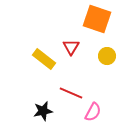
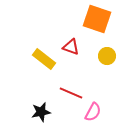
red triangle: rotated 42 degrees counterclockwise
black star: moved 2 px left, 1 px down
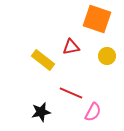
red triangle: rotated 30 degrees counterclockwise
yellow rectangle: moved 1 px left, 1 px down
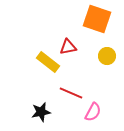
red triangle: moved 3 px left
yellow rectangle: moved 5 px right, 2 px down
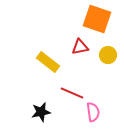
red triangle: moved 12 px right
yellow circle: moved 1 px right, 1 px up
red line: moved 1 px right
pink semicircle: rotated 36 degrees counterclockwise
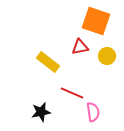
orange square: moved 1 px left, 2 px down
yellow circle: moved 1 px left, 1 px down
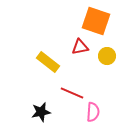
pink semicircle: rotated 12 degrees clockwise
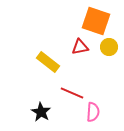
yellow circle: moved 2 px right, 9 px up
black star: rotated 30 degrees counterclockwise
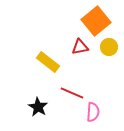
orange square: rotated 32 degrees clockwise
black star: moved 3 px left, 5 px up
